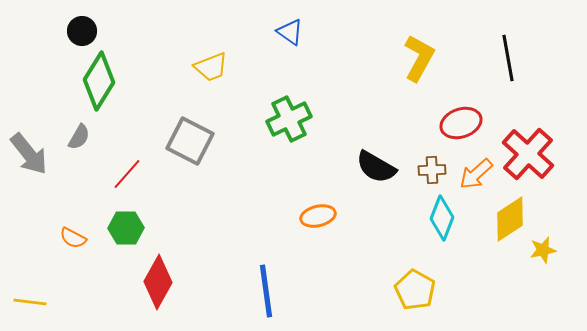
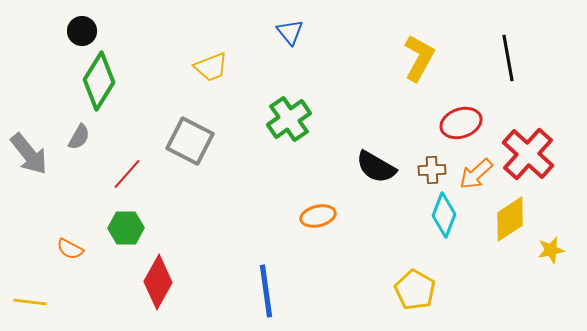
blue triangle: rotated 16 degrees clockwise
green cross: rotated 9 degrees counterclockwise
cyan diamond: moved 2 px right, 3 px up
orange semicircle: moved 3 px left, 11 px down
yellow star: moved 8 px right
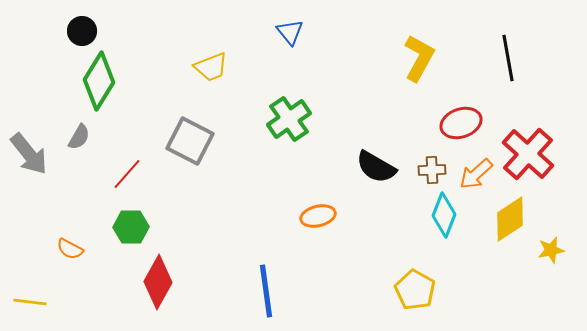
green hexagon: moved 5 px right, 1 px up
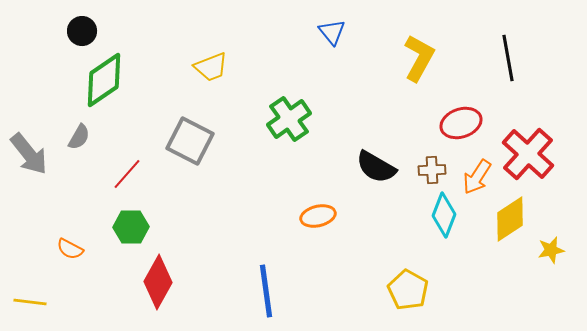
blue triangle: moved 42 px right
green diamond: moved 5 px right, 1 px up; rotated 24 degrees clockwise
orange arrow: moved 1 px right, 3 px down; rotated 15 degrees counterclockwise
yellow pentagon: moved 7 px left
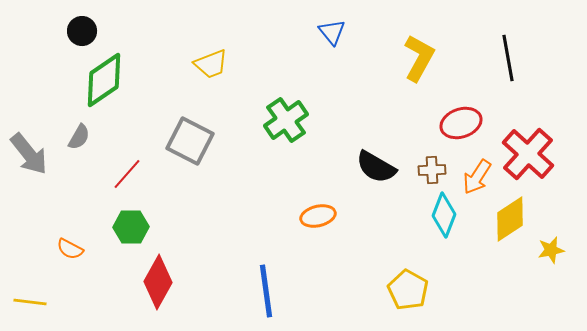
yellow trapezoid: moved 3 px up
green cross: moved 3 px left, 1 px down
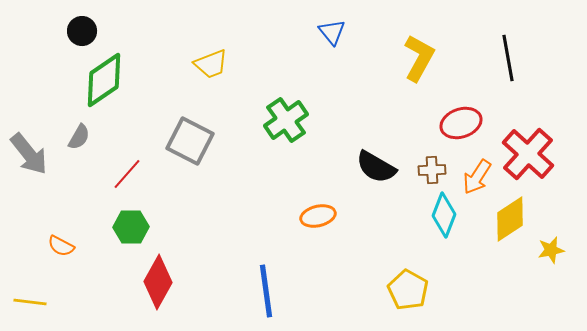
orange semicircle: moved 9 px left, 3 px up
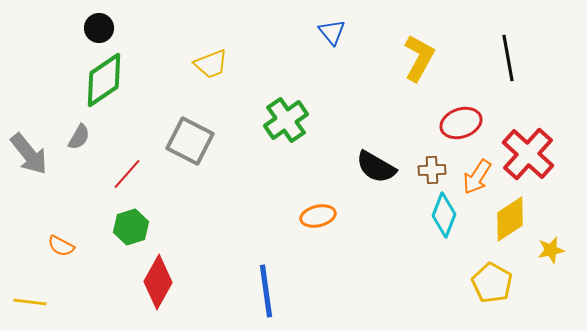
black circle: moved 17 px right, 3 px up
green hexagon: rotated 16 degrees counterclockwise
yellow pentagon: moved 84 px right, 7 px up
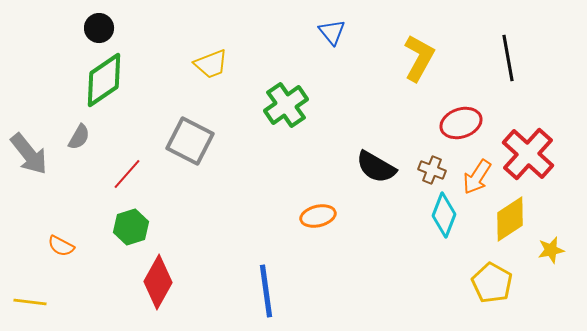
green cross: moved 15 px up
brown cross: rotated 24 degrees clockwise
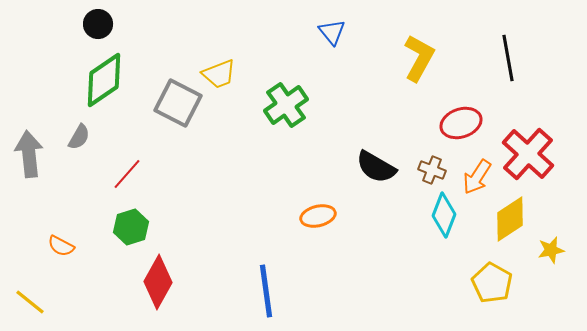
black circle: moved 1 px left, 4 px up
yellow trapezoid: moved 8 px right, 10 px down
gray square: moved 12 px left, 38 px up
gray arrow: rotated 147 degrees counterclockwise
yellow line: rotated 32 degrees clockwise
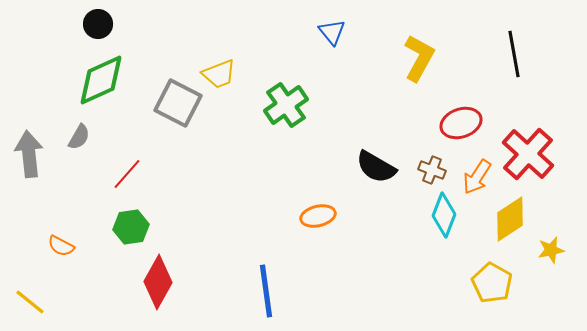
black line: moved 6 px right, 4 px up
green diamond: moved 3 px left; rotated 10 degrees clockwise
green hexagon: rotated 8 degrees clockwise
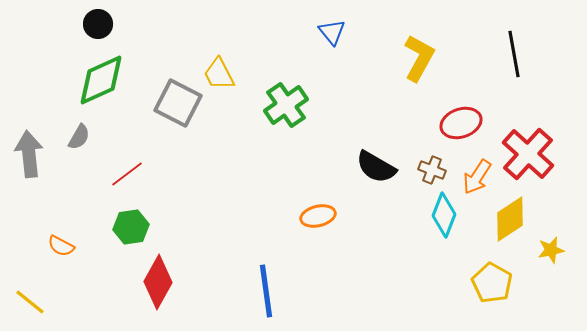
yellow trapezoid: rotated 84 degrees clockwise
red line: rotated 12 degrees clockwise
